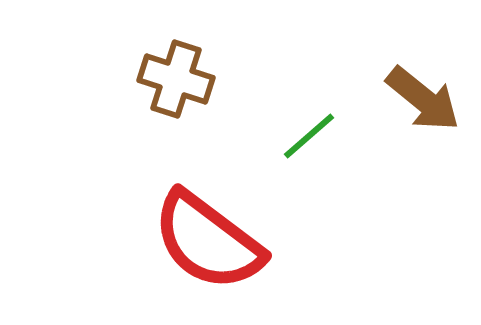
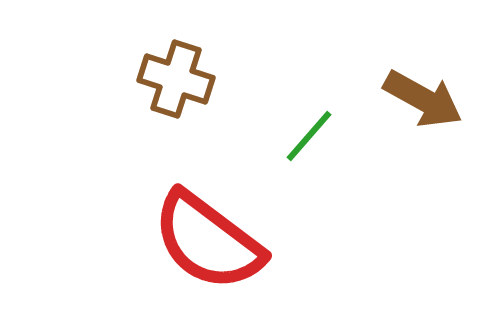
brown arrow: rotated 10 degrees counterclockwise
green line: rotated 8 degrees counterclockwise
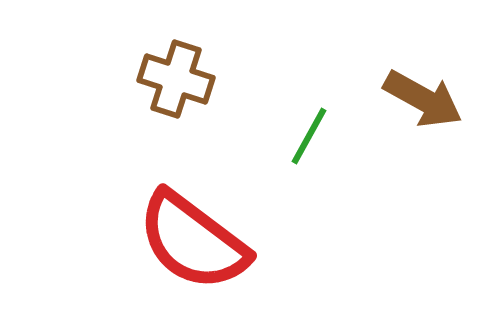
green line: rotated 12 degrees counterclockwise
red semicircle: moved 15 px left
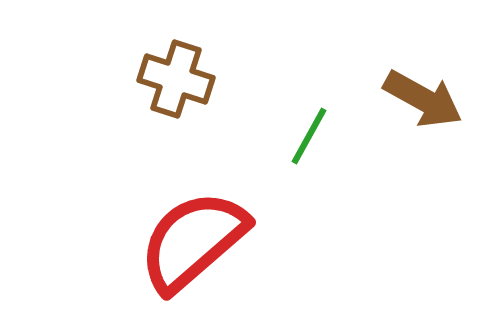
red semicircle: rotated 102 degrees clockwise
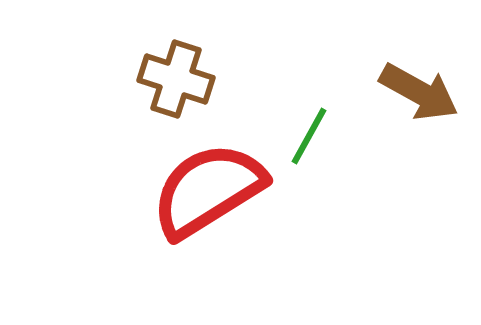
brown arrow: moved 4 px left, 7 px up
red semicircle: moved 15 px right, 51 px up; rotated 9 degrees clockwise
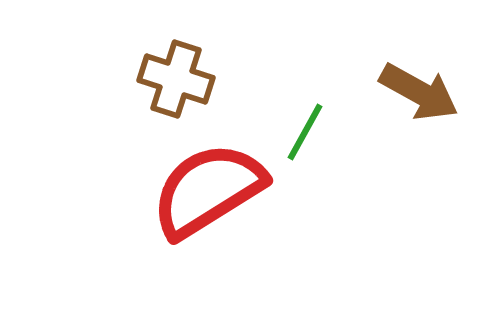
green line: moved 4 px left, 4 px up
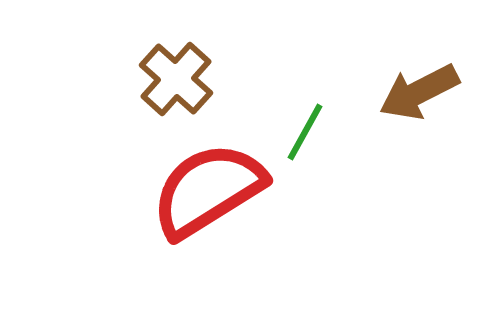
brown cross: rotated 24 degrees clockwise
brown arrow: rotated 124 degrees clockwise
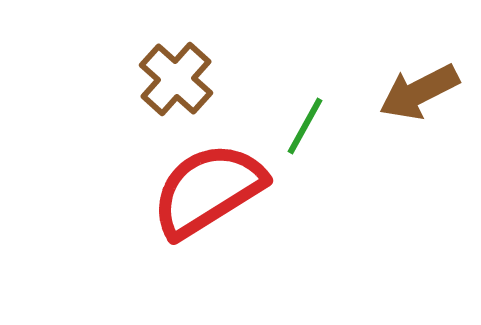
green line: moved 6 px up
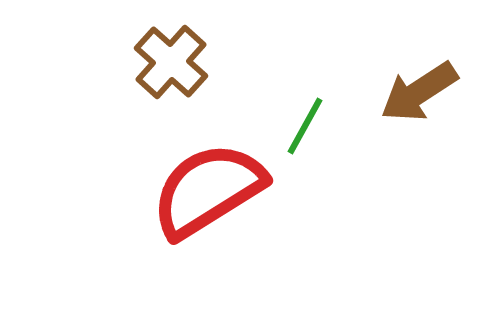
brown cross: moved 5 px left, 17 px up
brown arrow: rotated 6 degrees counterclockwise
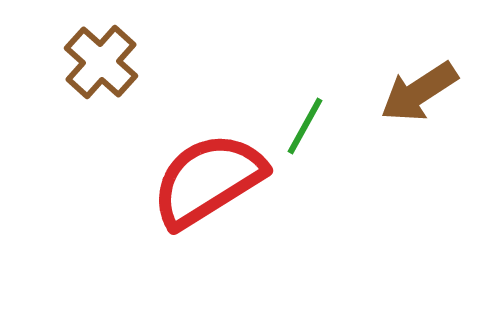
brown cross: moved 70 px left
red semicircle: moved 10 px up
